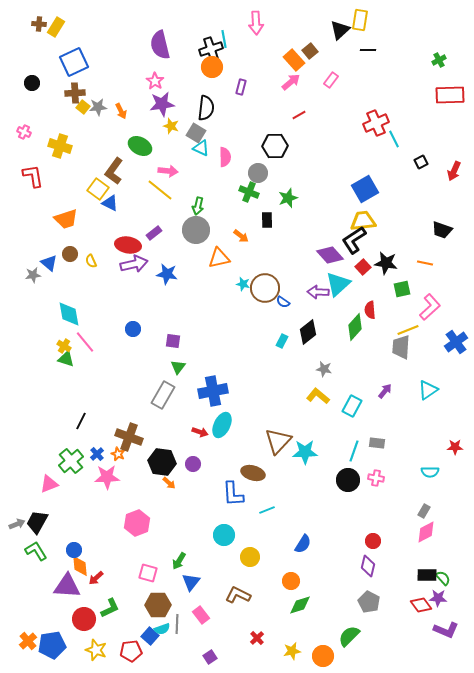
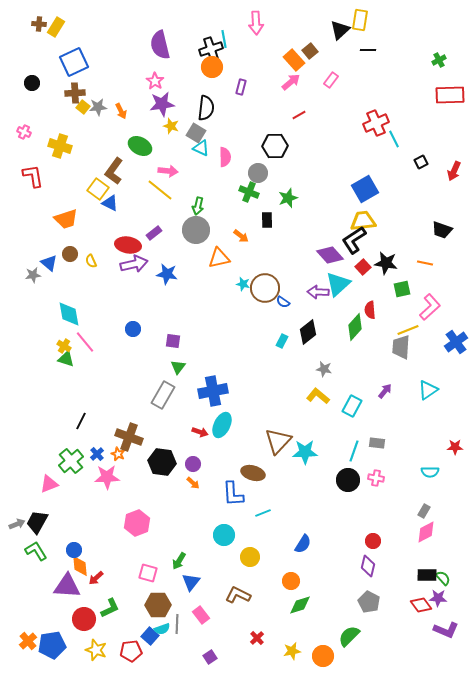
orange arrow at (169, 483): moved 24 px right
cyan line at (267, 510): moved 4 px left, 3 px down
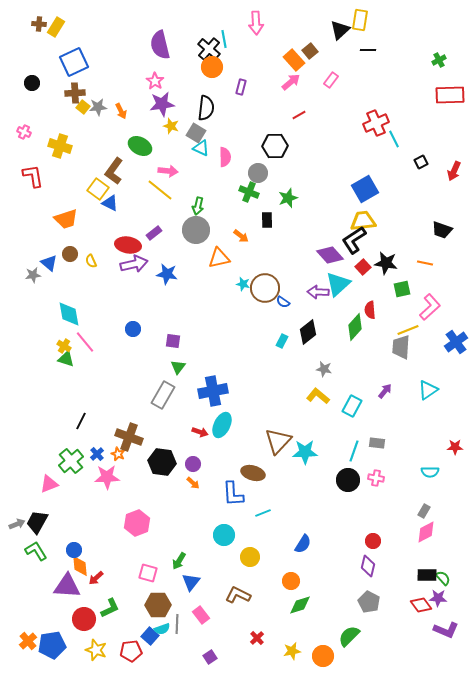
black cross at (211, 49): moved 2 px left; rotated 30 degrees counterclockwise
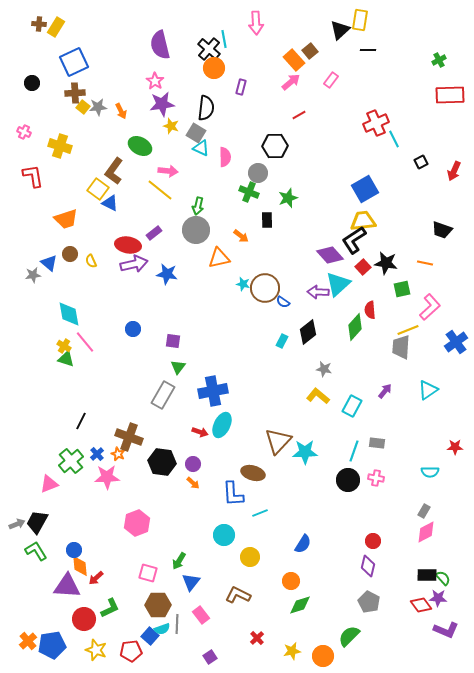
orange circle at (212, 67): moved 2 px right, 1 px down
cyan line at (263, 513): moved 3 px left
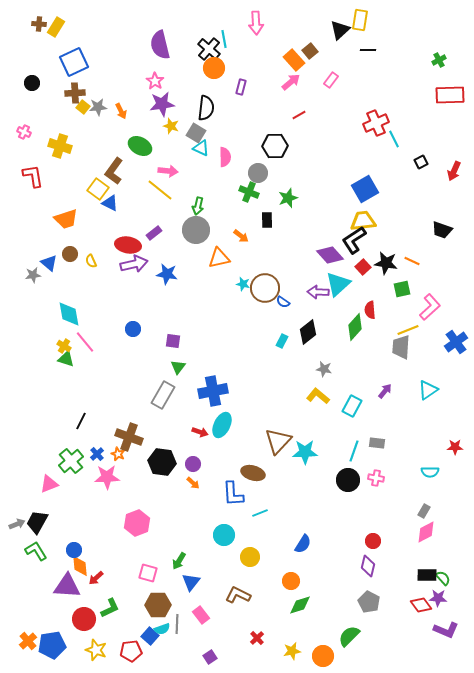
orange line at (425, 263): moved 13 px left, 2 px up; rotated 14 degrees clockwise
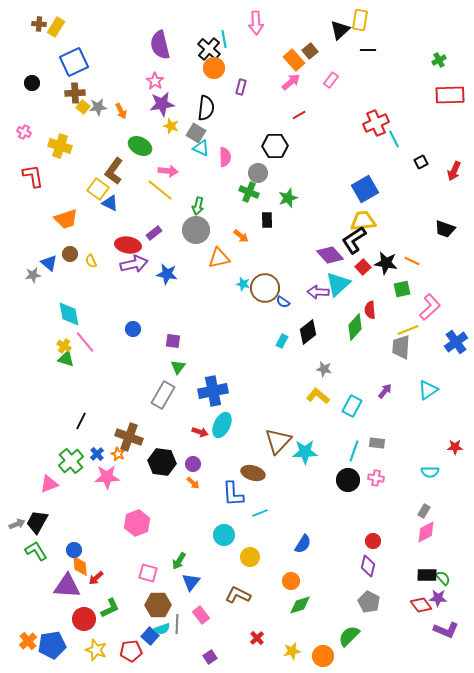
black trapezoid at (442, 230): moved 3 px right, 1 px up
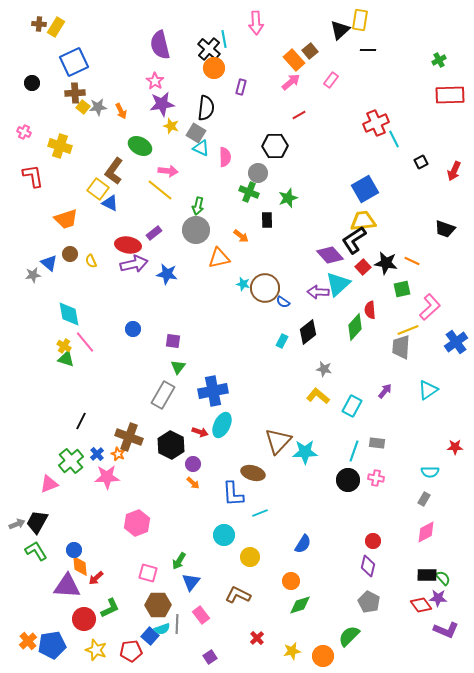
black hexagon at (162, 462): moved 9 px right, 17 px up; rotated 20 degrees clockwise
gray rectangle at (424, 511): moved 12 px up
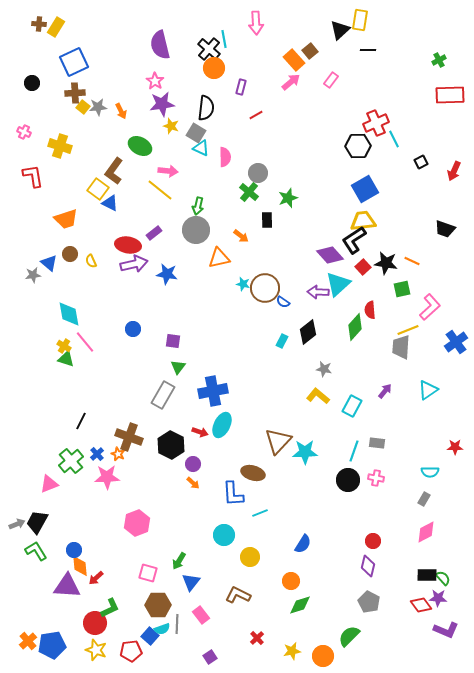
red line at (299, 115): moved 43 px left
black hexagon at (275, 146): moved 83 px right
green cross at (249, 192): rotated 18 degrees clockwise
red circle at (84, 619): moved 11 px right, 4 px down
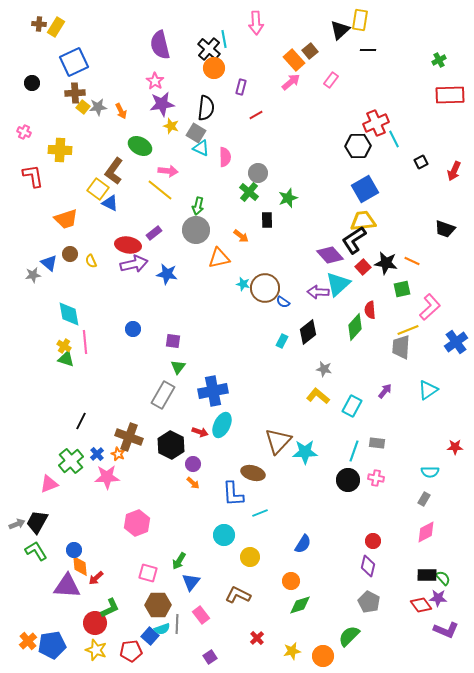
yellow cross at (60, 146): moved 4 px down; rotated 15 degrees counterclockwise
pink line at (85, 342): rotated 35 degrees clockwise
